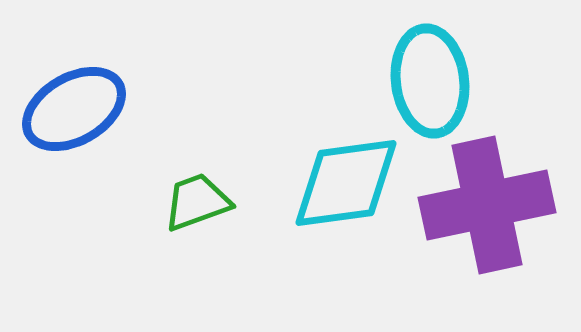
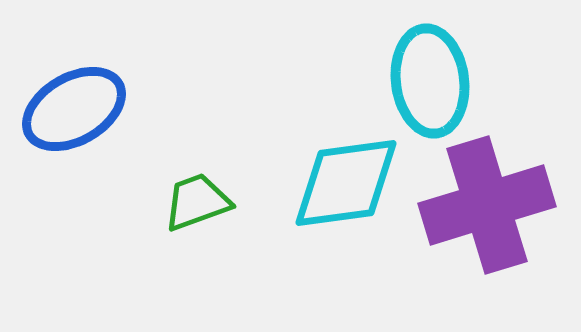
purple cross: rotated 5 degrees counterclockwise
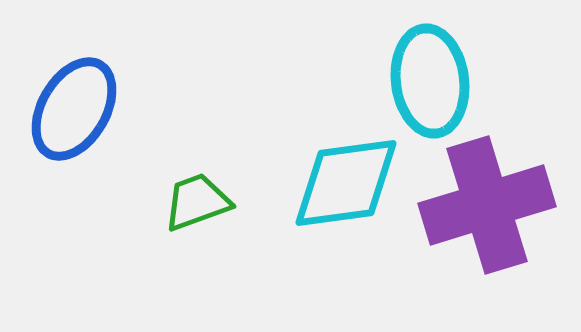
blue ellipse: rotated 30 degrees counterclockwise
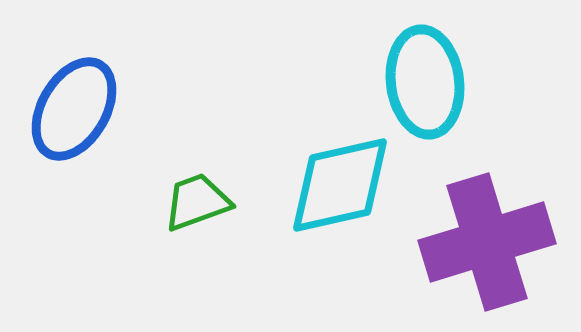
cyan ellipse: moved 5 px left, 1 px down
cyan diamond: moved 6 px left, 2 px down; rotated 5 degrees counterclockwise
purple cross: moved 37 px down
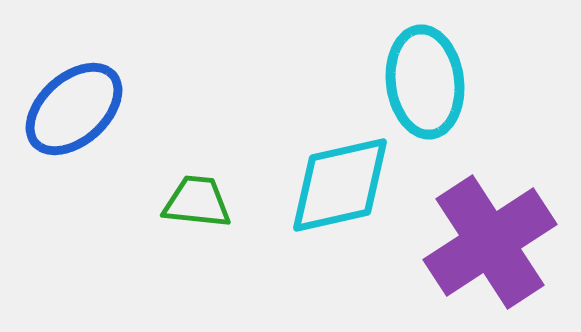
blue ellipse: rotated 18 degrees clockwise
green trapezoid: rotated 26 degrees clockwise
purple cross: moved 3 px right; rotated 16 degrees counterclockwise
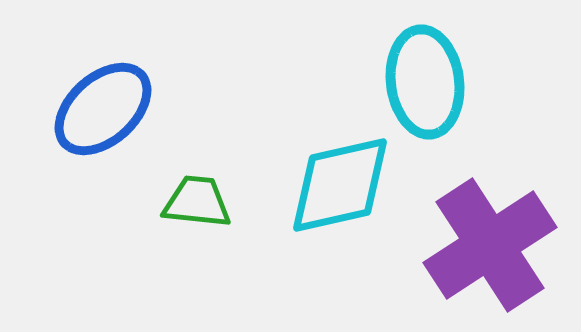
blue ellipse: moved 29 px right
purple cross: moved 3 px down
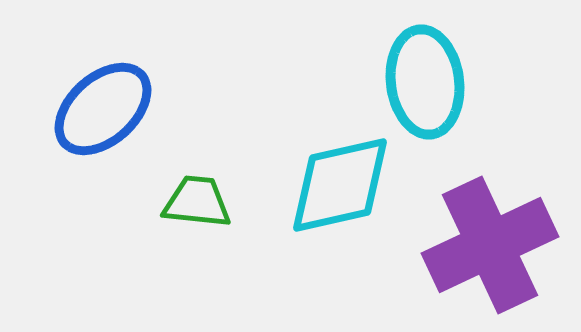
purple cross: rotated 8 degrees clockwise
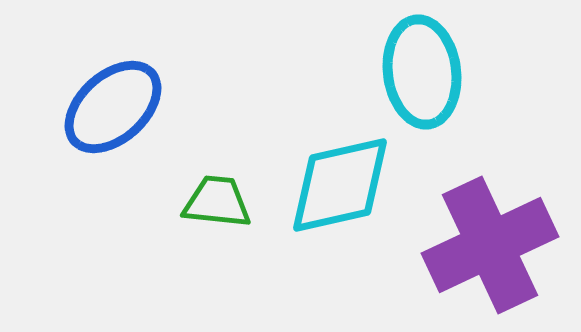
cyan ellipse: moved 3 px left, 10 px up
blue ellipse: moved 10 px right, 2 px up
green trapezoid: moved 20 px right
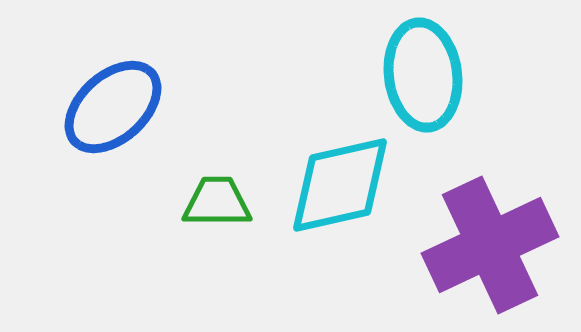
cyan ellipse: moved 1 px right, 3 px down
green trapezoid: rotated 6 degrees counterclockwise
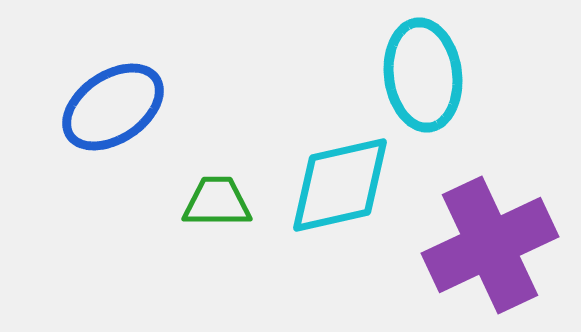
blue ellipse: rotated 8 degrees clockwise
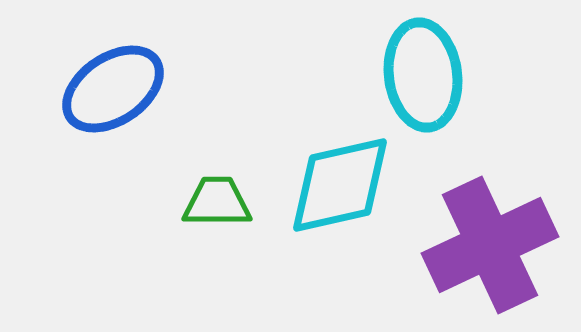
blue ellipse: moved 18 px up
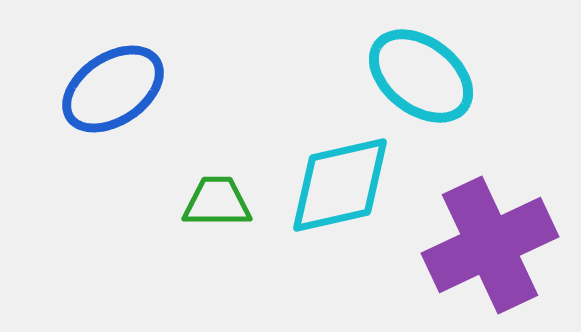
cyan ellipse: moved 2 px left, 1 px down; rotated 46 degrees counterclockwise
